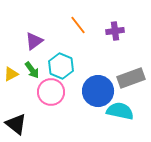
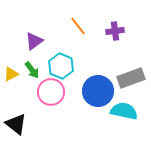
orange line: moved 1 px down
cyan semicircle: moved 4 px right
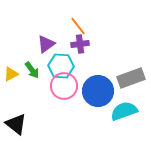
purple cross: moved 35 px left, 13 px down
purple triangle: moved 12 px right, 3 px down
cyan hexagon: rotated 20 degrees counterclockwise
pink circle: moved 13 px right, 6 px up
cyan semicircle: rotated 32 degrees counterclockwise
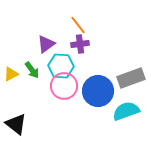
orange line: moved 1 px up
cyan semicircle: moved 2 px right
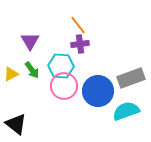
purple triangle: moved 16 px left, 3 px up; rotated 24 degrees counterclockwise
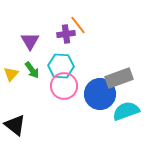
purple cross: moved 14 px left, 10 px up
yellow triangle: rotated 21 degrees counterclockwise
gray rectangle: moved 12 px left
blue circle: moved 2 px right, 3 px down
black triangle: moved 1 px left, 1 px down
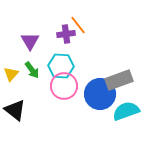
gray rectangle: moved 2 px down
black triangle: moved 15 px up
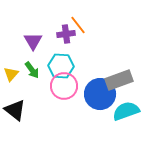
purple triangle: moved 3 px right
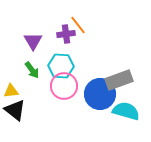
yellow triangle: moved 17 px down; rotated 42 degrees clockwise
cyan semicircle: rotated 36 degrees clockwise
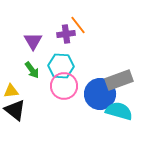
cyan semicircle: moved 7 px left
